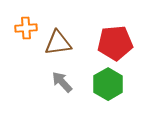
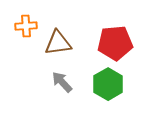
orange cross: moved 2 px up
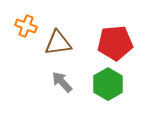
orange cross: rotated 25 degrees clockwise
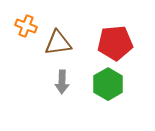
gray arrow: rotated 135 degrees counterclockwise
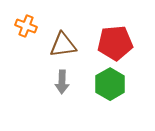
brown triangle: moved 5 px right, 2 px down
green hexagon: moved 2 px right
